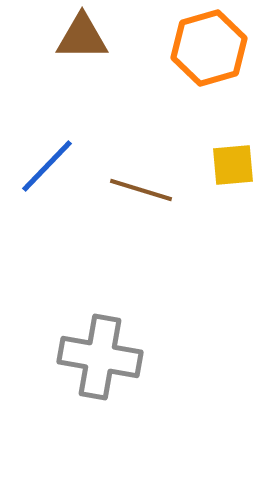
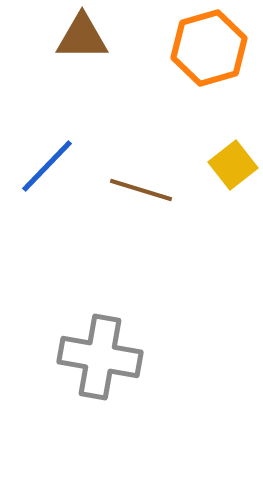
yellow square: rotated 33 degrees counterclockwise
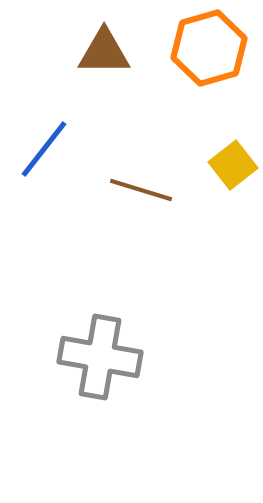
brown triangle: moved 22 px right, 15 px down
blue line: moved 3 px left, 17 px up; rotated 6 degrees counterclockwise
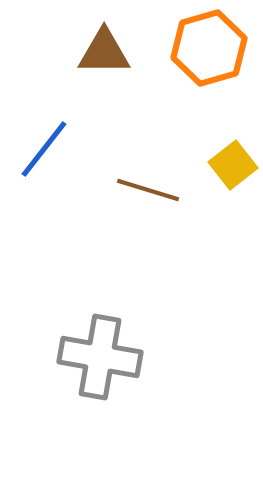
brown line: moved 7 px right
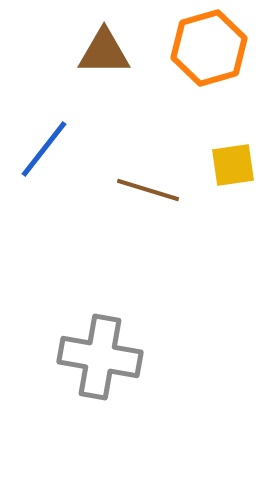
yellow square: rotated 30 degrees clockwise
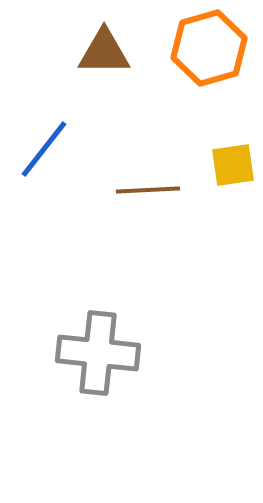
brown line: rotated 20 degrees counterclockwise
gray cross: moved 2 px left, 4 px up; rotated 4 degrees counterclockwise
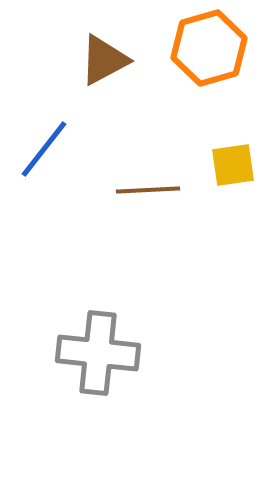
brown triangle: moved 8 px down; rotated 28 degrees counterclockwise
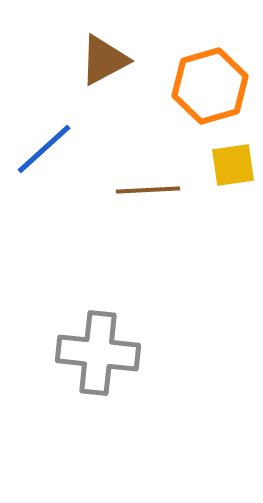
orange hexagon: moved 1 px right, 38 px down
blue line: rotated 10 degrees clockwise
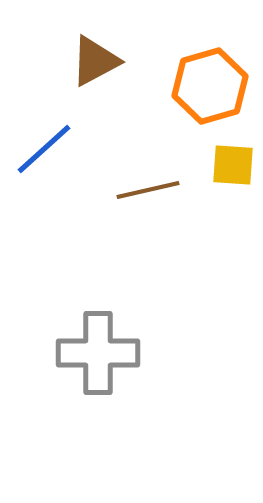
brown triangle: moved 9 px left, 1 px down
yellow square: rotated 12 degrees clockwise
brown line: rotated 10 degrees counterclockwise
gray cross: rotated 6 degrees counterclockwise
